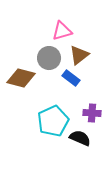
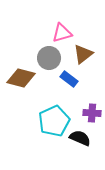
pink triangle: moved 2 px down
brown triangle: moved 4 px right, 1 px up
blue rectangle: moved 2 px left, 1 px down
cyan pentagon: moved 1 px right
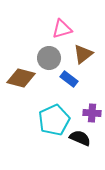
pink triangle: moved 4 px up
cyan pentagon: moved 1 px up
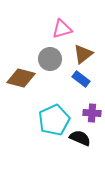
gray circle: moved 1 px right, 1 px down
blue rectangle: moved 12 px right
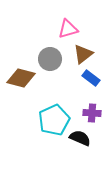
pink triangle: moved 6 px right
blue rectangle: moved 10 px right, 1 px up
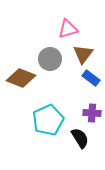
brown triangle: rotated 15 degrees counterclockwise
brown diamond: rotated 8 degrees clockwise
cyan pentagon: moved 6 px left
black semicircle: rotated 35 degrees clockwise
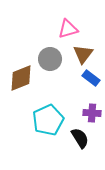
brown diamond: rotated 44 degrees counterclockwise
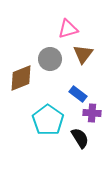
blue rectangle: moved 13 px left, 16 px down
cyan pentagon: rotated 12 degrees counterclockwise
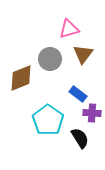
pink triangle: moved 1 px right
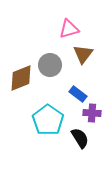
gray circle: moved 6 px down
